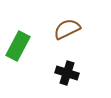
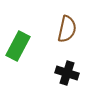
brown semicircle: rotated 128 degrees clockwise
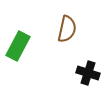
black cross: moved 21 px right
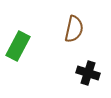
brown semicircle: moved 7 px right
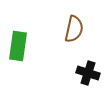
green rectangle: rotated 20 degrees counterclockwise
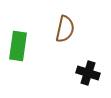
brown semicircle: moved 9 px left
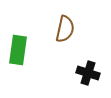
green rectangle: moved 4 px down
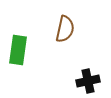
black cross: moved 8 px down; rotated 30 degrees counterclockwise
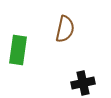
black cross: moved 5 px left, 2 px down
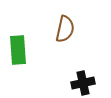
green rectangle: rotated 12 degrees counterclockwise
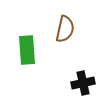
green rectangle: moved 9 px right
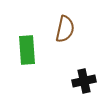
black cross: moved 1 px right, 2 px up
